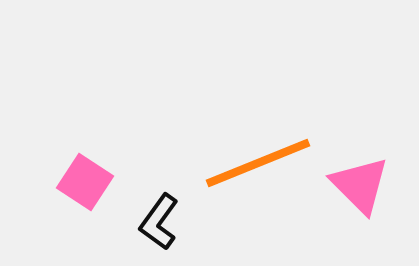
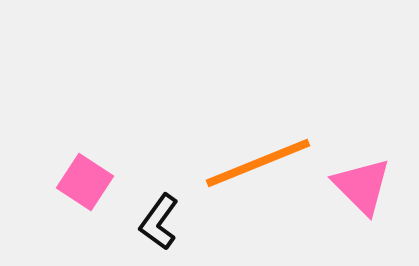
pink triangle: moved 2 px right, 1 px down
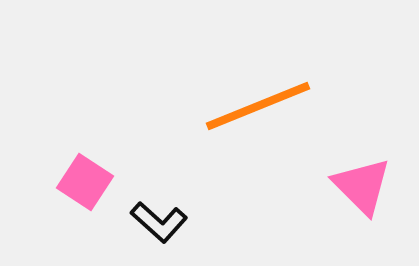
orange line: moved 57 px up
black L-shape: rotated 84 degrees counterclockwise
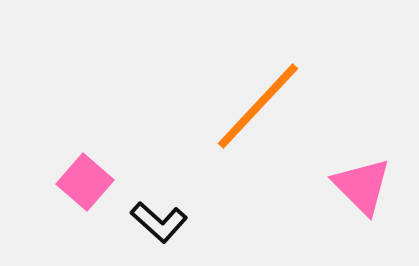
orange line: rotated 25 degrees counterclockwise
pink square: rotated 8 degrees clockwise
